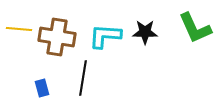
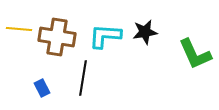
green L-shape: moved 26 px down
black star: rotated 10 degrees counterclockwise
blue rectangle: rotated 12 degrees counterclockwise
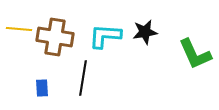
brown cross: moved 2 px left
blue rectangle: rotated 24 degrees clockwise
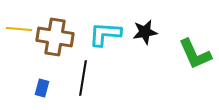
cyan L-shape: moved 2 px up
blue rectangle: rotated 18 degrees clockwise
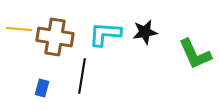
black line: moved 1 px left, 2 px up
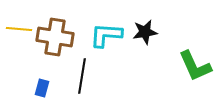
cyan L-shape: moved 1 px right, 1 px down
green L-shape: moved 12 px down
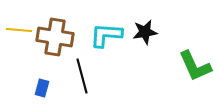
yellow line: moved 1 px down
black line: rotated 24 degrees counterclockwise
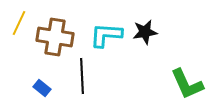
yellow line: moved 7 px up; rotated 70 degrees counterclockwise
green L-shape: moved 8 px left, 18 px down
black line: rotated 12 degrees clockwise
blue rectangle: rotated 66 degrees counterclockwise
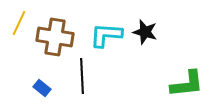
black star: rotated 25 degrees clockwise
green L-shape: rotated 72 degrees counterclockwise
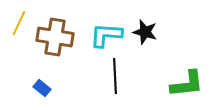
black line: moved 33 px right
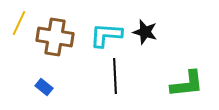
blue rectangle: moved 2 px right, 1 px up
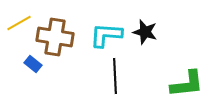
yellow line: rotated 35 degrees clockwise
blue rectangle: moved 11 px left, 23 px up
